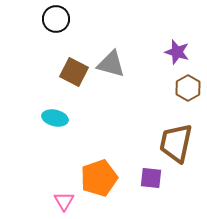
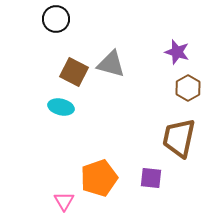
cyan ellipse: moved 6 px right, 11 px up
brown trapezoid: moved 3 px right, 5 px up
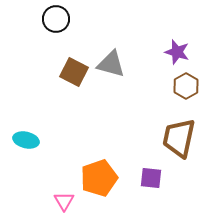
brown hexagon: moved 2 px left, 2 px up
cyan ellipse: moved 35 px left, 33 px down
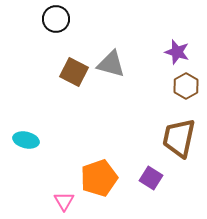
purple square: rotated 25 degrees clockwise
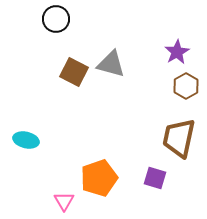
purple star: rotated 25 degrees clockwise
purple square: moved 4 px right; rotated 15 degrees counterclockwise
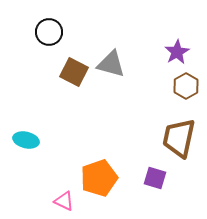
black circle: moved 7 px left, 13 px down
pink triangle: rotated 35 degrees counterclockwise
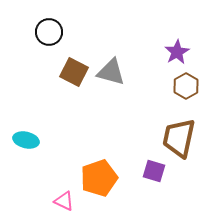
gray triangle: moved 8 px down
purple square: moved 1 px left, 7 px up
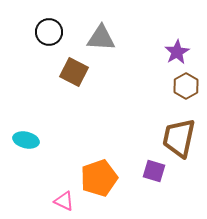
gray triangle: moved 10 px left, 34 px up; rotated 12 degrees counterclockwise
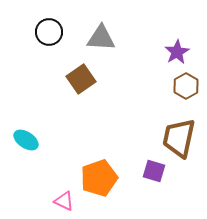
brown square: moved 7 px right, 7 px down; rotated 28 degrees clockwise
cyan ellipse: rotated 20 degrees clockwise
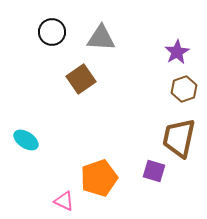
black circle: moved 3 px right
brown hexagon: moved 2 px left, 3 px down; rotated 10 degrees clockwise
